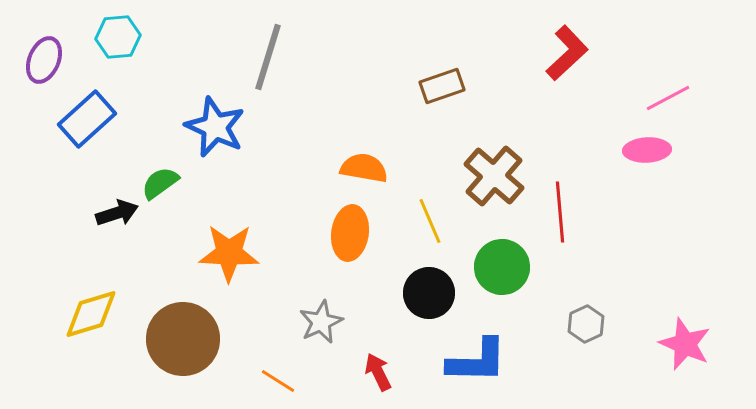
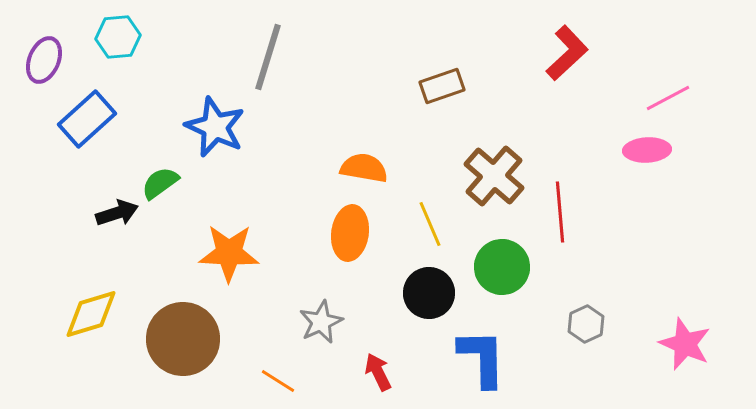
yellow line: moved 3 px down
blue L-shape: moved 5 px right, 3 px up; rotated 92 degrees counterclockwise
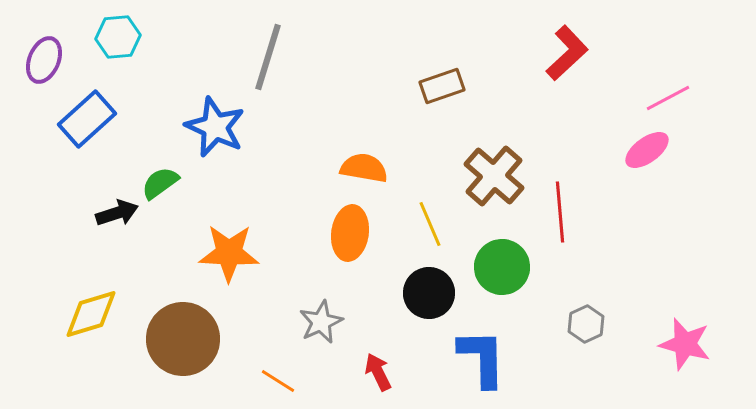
pink ellipse: rotated 33 degrees counterclockwise
pink star: rotated 8 degrees counterclockwise
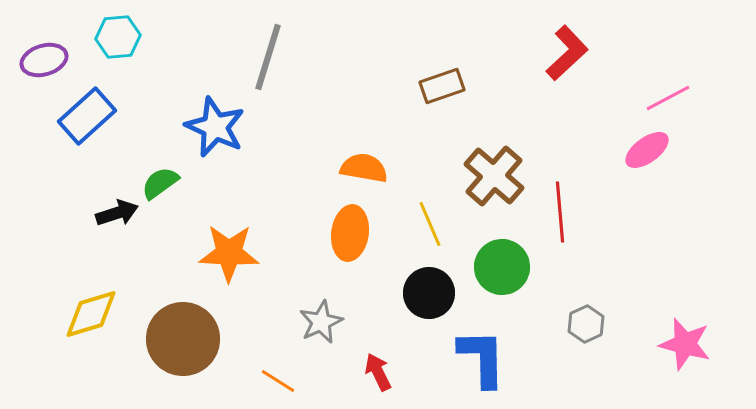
purple ellipse: rotated 51 degrees clockwise
blue rectangle: moved 3 px up
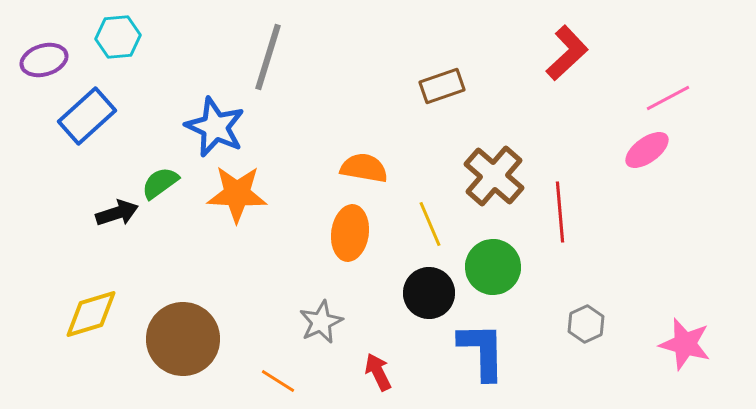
orange star: moved 8 px right, 59 px up
green circle: moved 9 px left
blue L-shape: moved 7 px up
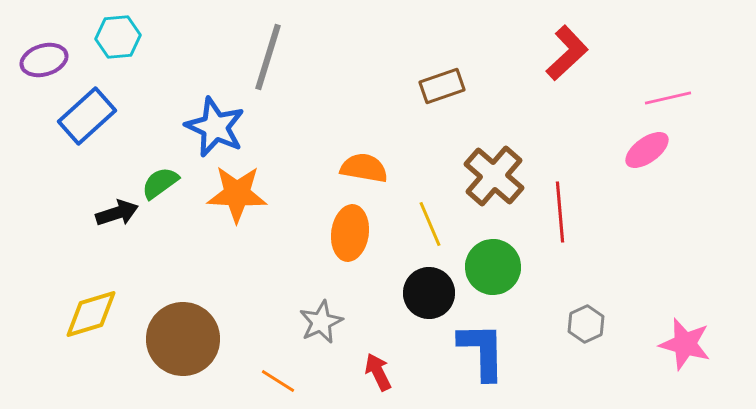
pink line: rotated 15 degrees clockwise
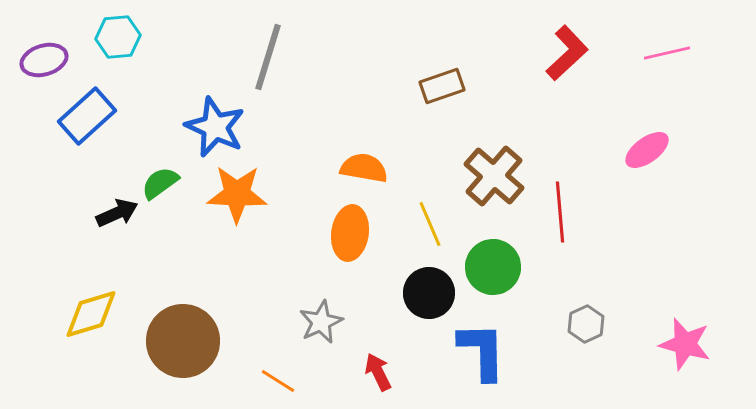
pink line: moved 1 px left, 45 px up
black arrow: rotated 6 degrees counterclockwise
brown circle: moved 2 px down
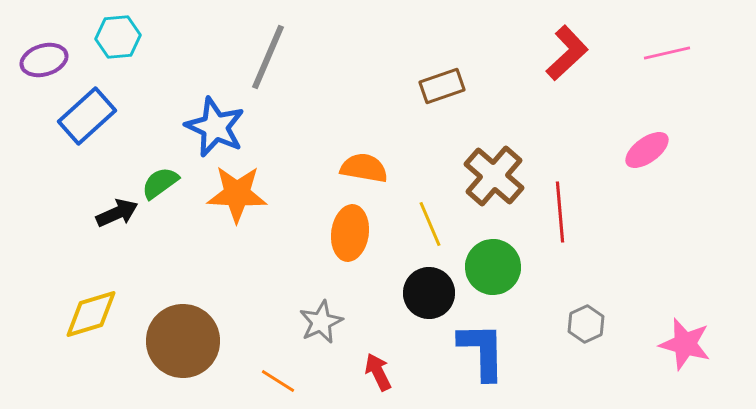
gray line: rotated 6 degrees clockwise
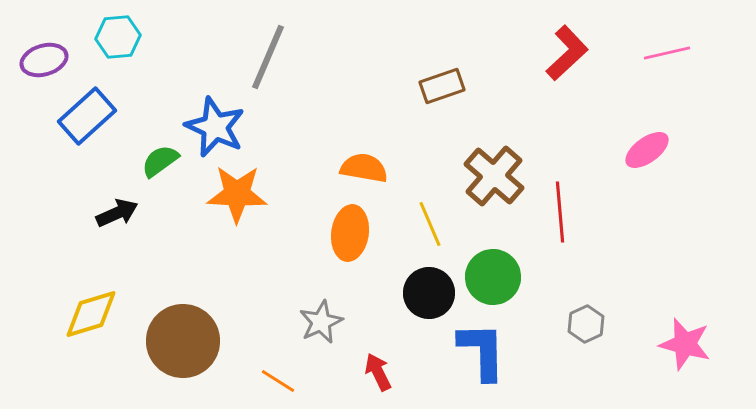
green semicircle: moved 22 px up
green circle: moved 10 px down
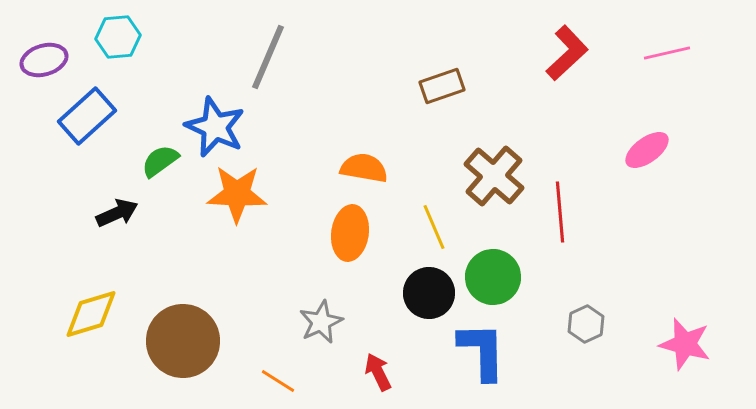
yellow line: moved 4 px right, 3 px down
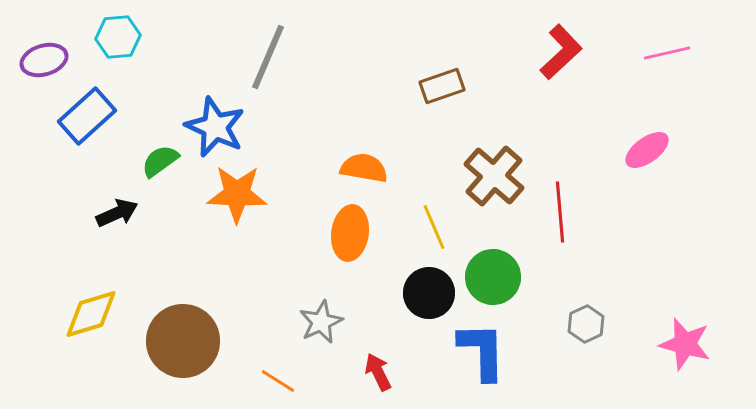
red L-shape: moved 6 px left, 1 px up
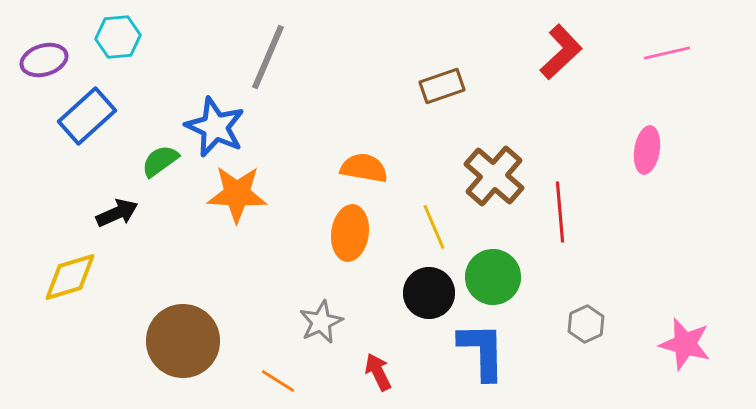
pink ellipse: rotated 45 degrees counterclockwise
yellow diamond: moved 21 px left, 37 px up
